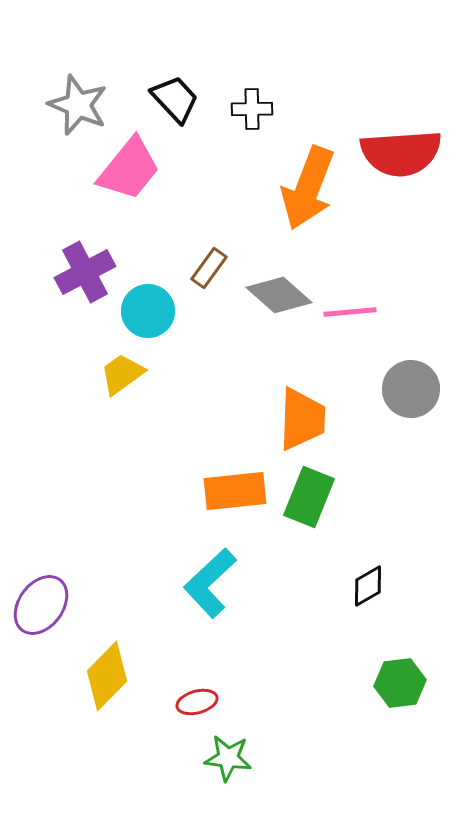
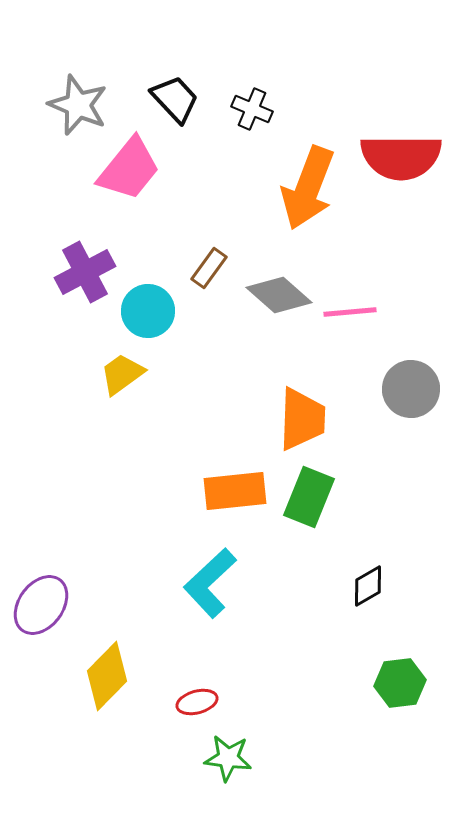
black cross: rotated 24 degrees clockwise
red semicircle: moved 4 px down; rotated 4 degrees clockwise
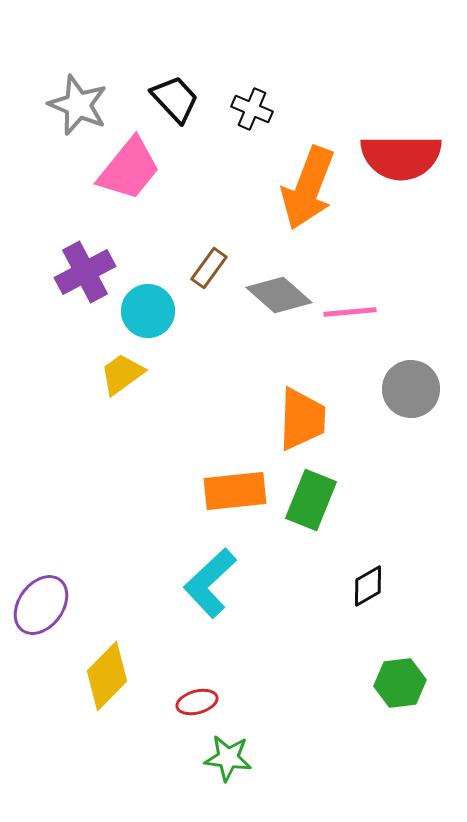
green rectangle: moved 2 px right, 3 px down
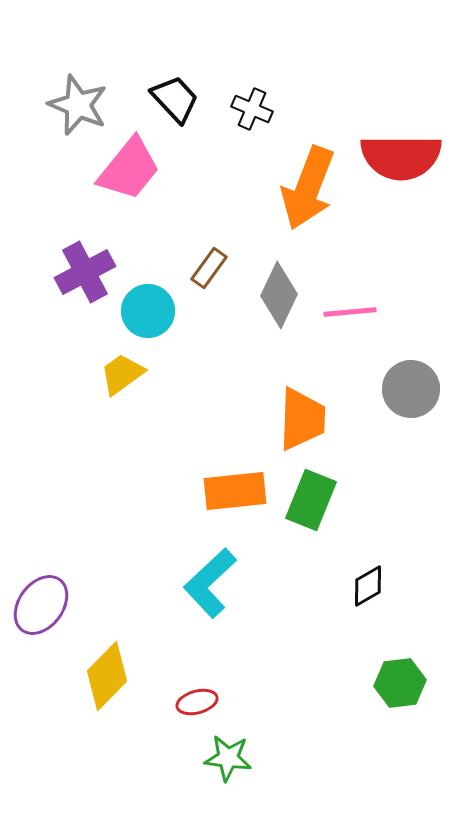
gray diamond: rotated 74 degrees clockwise
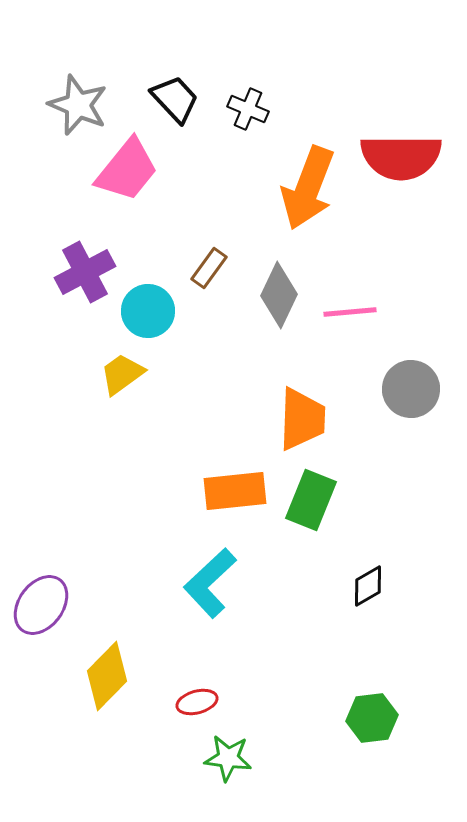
black cross: moved 4 px left
pink trapezoid: moved 2 px left, 1 px down
green hexagon: moved 28 px left, 35 px down
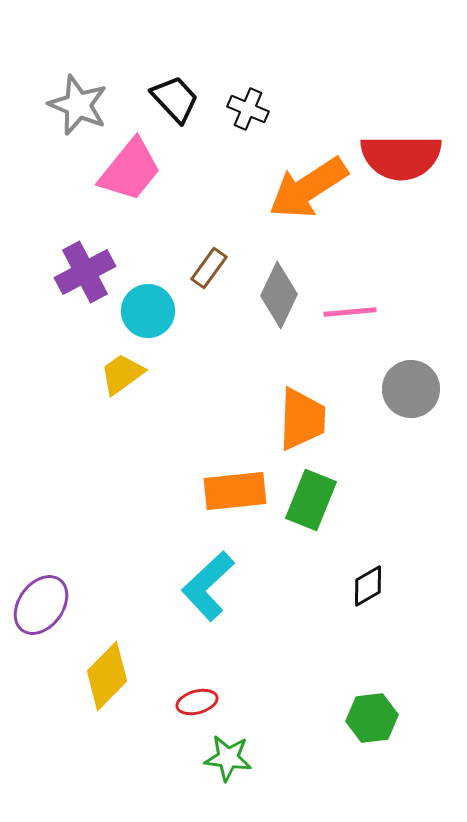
pink trapezoid: moved 3 px right
orange arrow: rotated 36 degrees clockwise
cyan L-shape: moved 2 px left, 3 px down
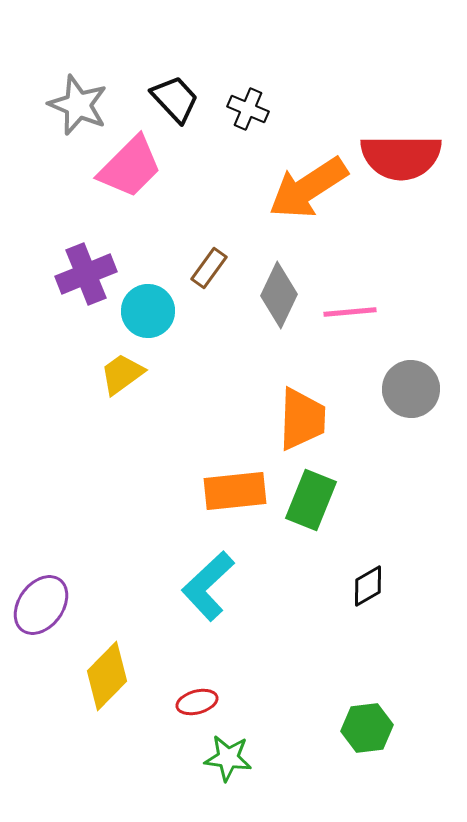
pink trapezoid: moved 3 px up; rotated 6 degrees clockwise
purple cross: moved 1 px right, 2 px down; rotated 6 degrees clockwise
green hexagon: moved 5 px left, 10 px down
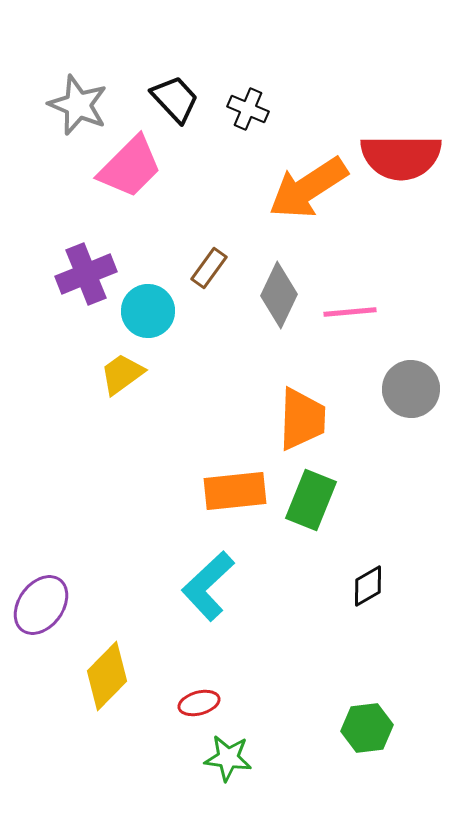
red ellipse: moved 2 px right, 1 px down
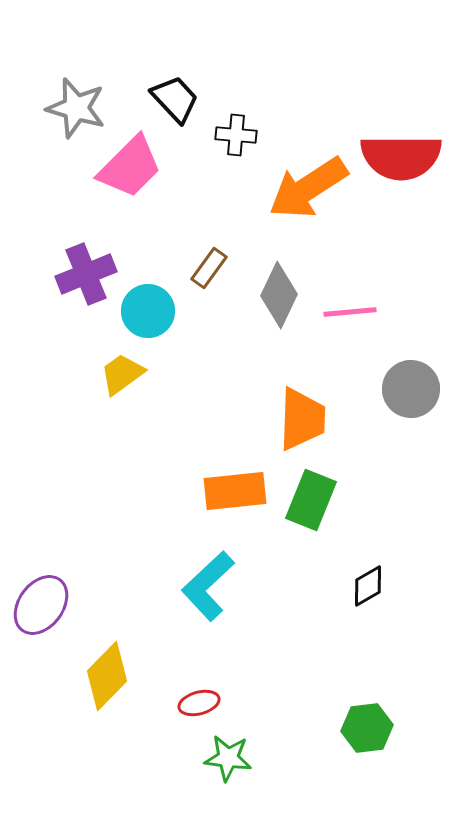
gray star: moved 2 px left, 3 px down; rotated 6 degrees counterclockwise
black cross: moved 12 px left, 26 px down; rotated 18 degrees counterclockwise
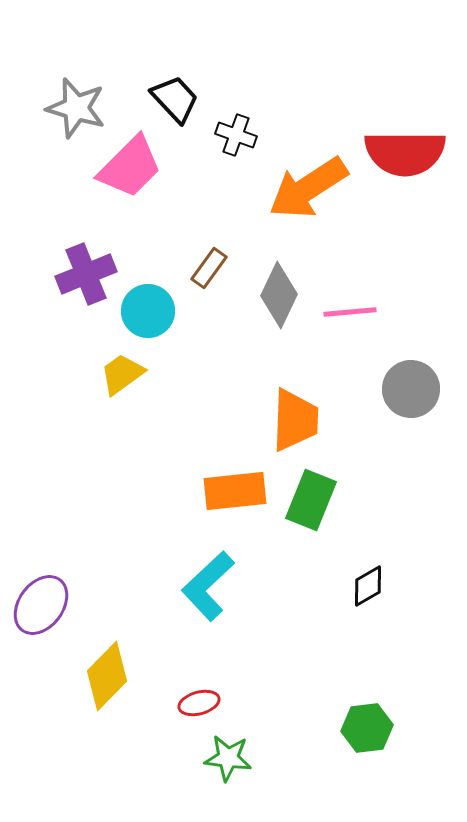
black cross: rotated 15 degrees clockwise
red semicircle: moved 4 px right, 4 px up
orange trapezoid: moved 7 px left, 1 px down
